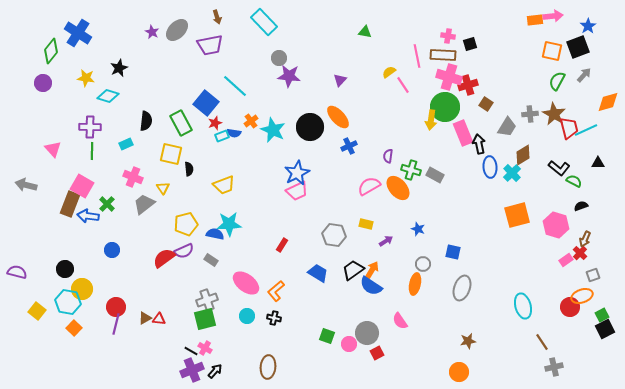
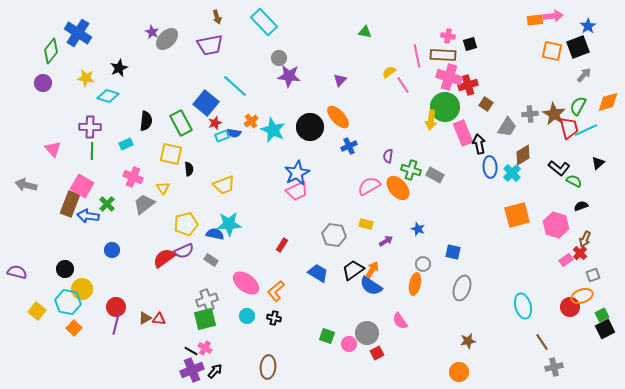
gray ellipse at (177, 30): moved 10 px left, 9 px down
green semicircle at (557, 81): moved 21 px right, 25 px down
black triangle at (598, 163): rotated 40 degrees counterclockwise
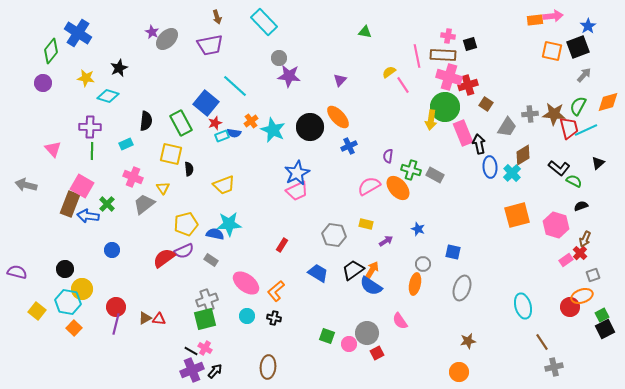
brown star at (554, 114): rotated 25 degrees counterclockwise
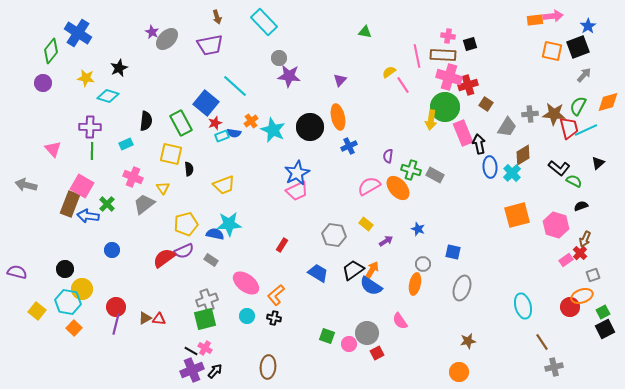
orange ellipse at (338, 117): rotated 30 degrees clockwise
yellow rectangle at (366, 224): rotated 24 degrees clockwise
orange L-shape at (276, 291): moved 4 px down
green square at (602, 315): moved 1 px right, 3 px up
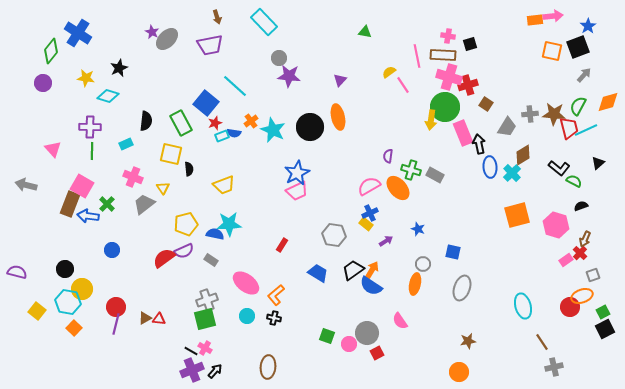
blue cross at (349, 146): moved 21 px right, 67 px down
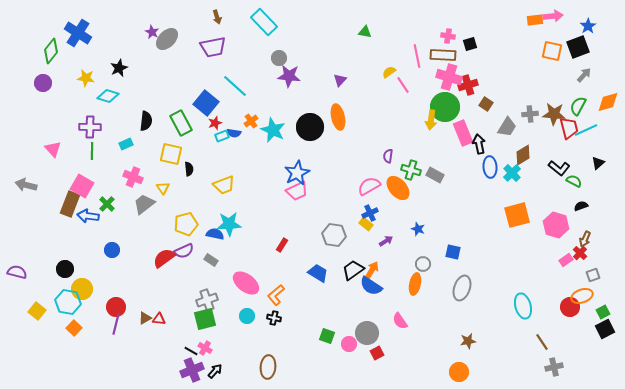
purple trapezoid at (210, 45): moved 3 px right, 2 px down
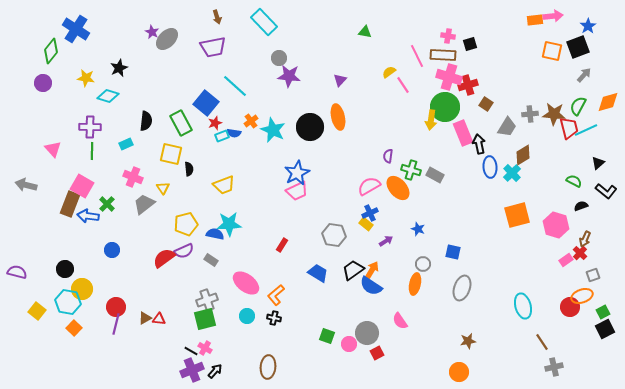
blue cross at (78, 33): moved 2 px left, 4 px up
pink line at (417, 56): rotated 15 degrees counterclockwise
black L-shape at (559, 168): moved 47 px right, 23 px down
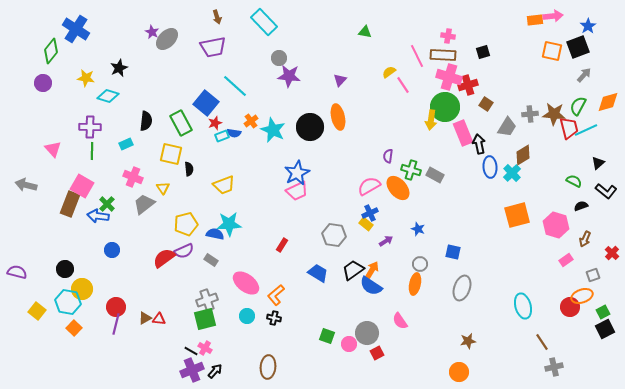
black square at (470, 44): moved 13 px right, 8 px down
blue arrow at (88, 216): moved 10 px right
red cross at (580, 253): moved 32 px right
gray circle at (423, 264): moved 3 px left
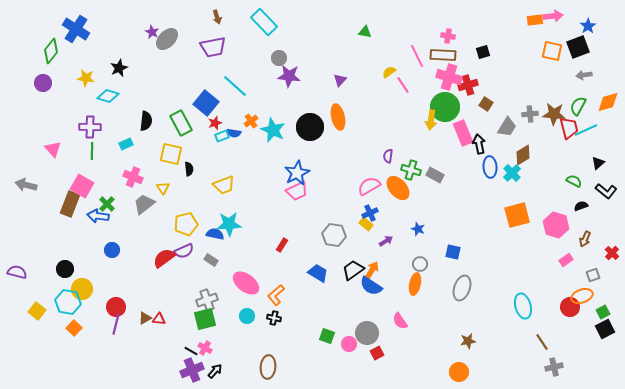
gray arrow at (584, 75): rotated 140 degrees counterclockwise
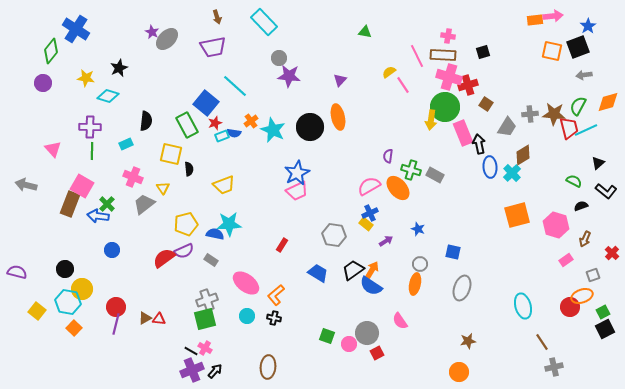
green rectangle at (181, 123): moved 6 px right, 2 px down
